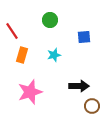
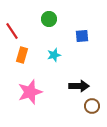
green circle: moved 1 px left, 1 px up
blue square: moved 2 px left, 1 px up
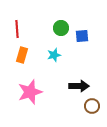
green circle: moved 12 px right, 9 px down
red line: moved 5 px right, 2 px up; rotated 30 degrees clockwise
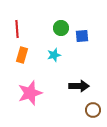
pink star: moved 1 px down
brown circle: moved 1 px right, 4 px down
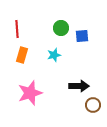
brown circle: moved 5 px up
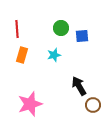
black arrow: rotated 120 degrees counterclockwise
pink star: moved 11 px down
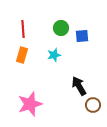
red line: moved 6 px right
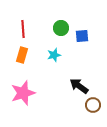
black arrow: rotated 24 degrees counterclockwise
pink star: moved 7 px left, 11 px up
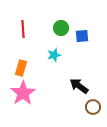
orange rectangle: moved 1 px left, 13 px down
pink star: rotated 15 degrees counterclockwise
brown circle: moved 2 px down
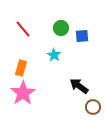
red line: rotated 36 degrees counterclockwise
cyan star: rotated 24 degrees counterclockwise
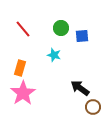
cyan star: rotated 16 degrees counterclockwise
orange rectangle: moved 1 px left
black arrow: moved 1 px right, 2 px down
